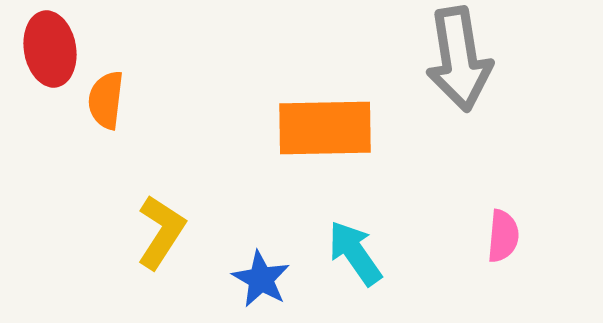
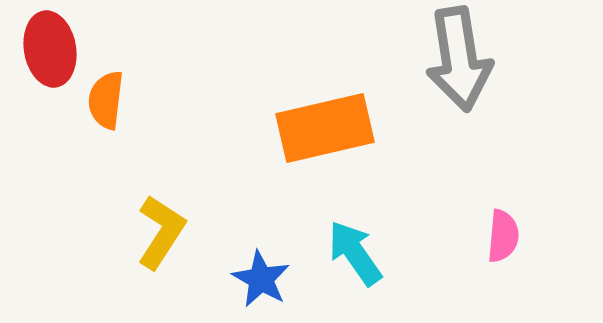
orange rectangle: rotated 12 degrees counterclockwise
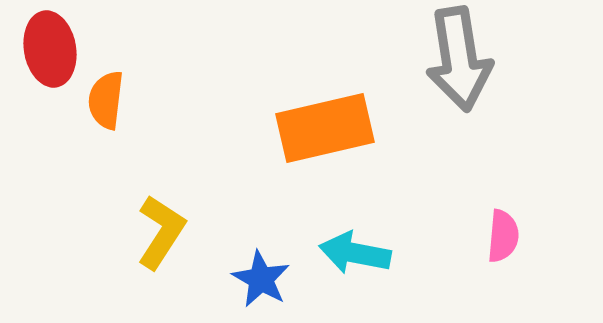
cyan arrow: rotated 44 degrees counterclockwise
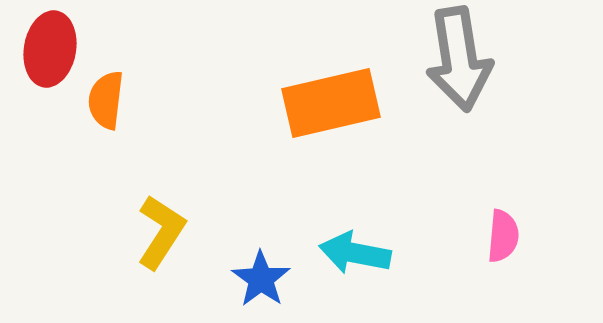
red ellipse: rotated 20 degrees clockwise
orange rectangle: moved 6 px right, 25 px up
blue star: rotated 6 degrees clockwise
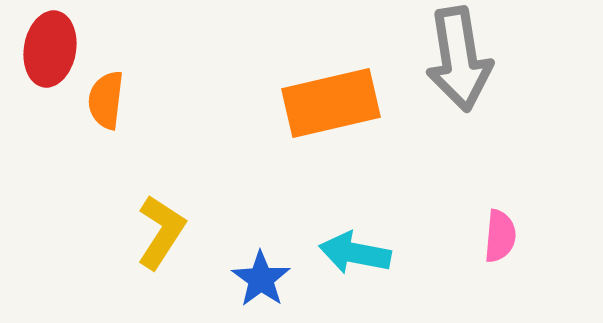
pink semicircle: moved 3 px left
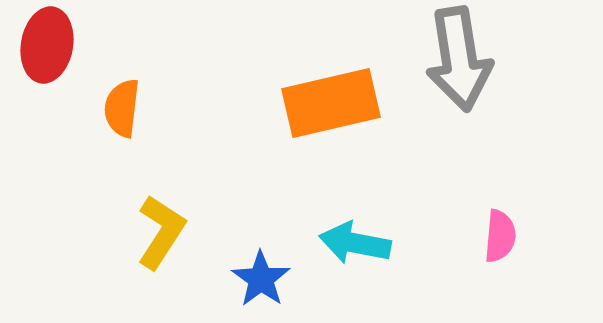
red ellipse: moved 3 px left, 4 px up
orange semicircle: moved 16 px right, 8 px down
cyan arrow: moved 10 px up
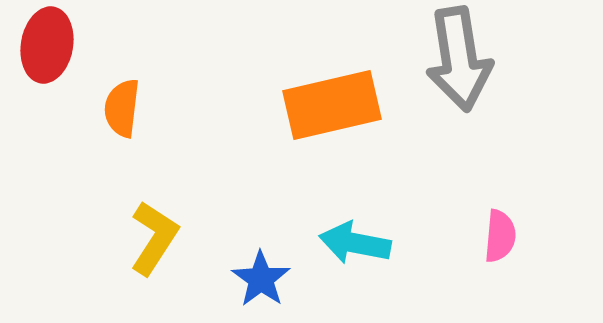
orange rectangle: moved 1 px right, 2 px down
yellow L-shape: moved 7 px left, 6 px down
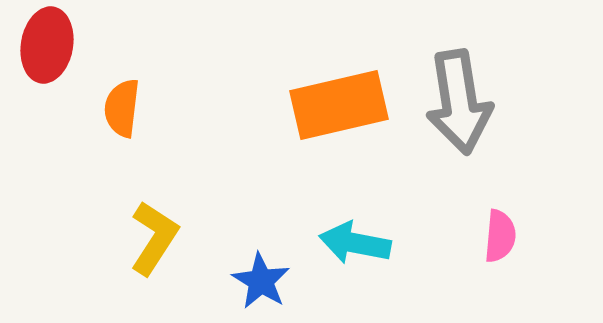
gray arrow: moved 43 px down
orange rectangle: moved 7 px right
blue star: moved 2 px down; rotated 4 degrees counterclockwise
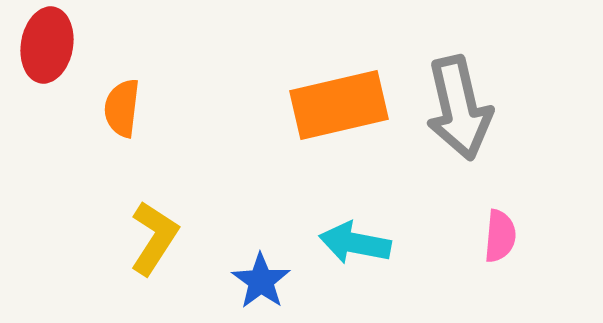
gray arrow: moved 6 px down; rotated 4 degrees counterclockwise
blue star: rotated 4 degrees clockwise
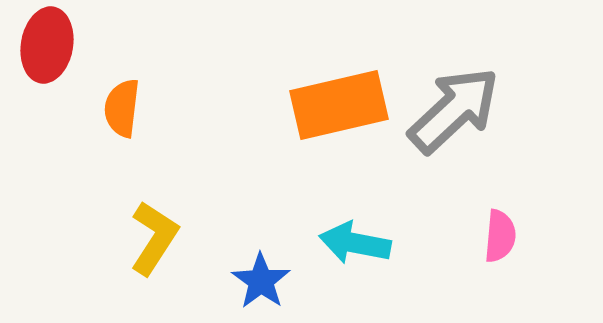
gray arrow: moved 5 px left, 2 px down; rotated 120 degrees counterclockwise
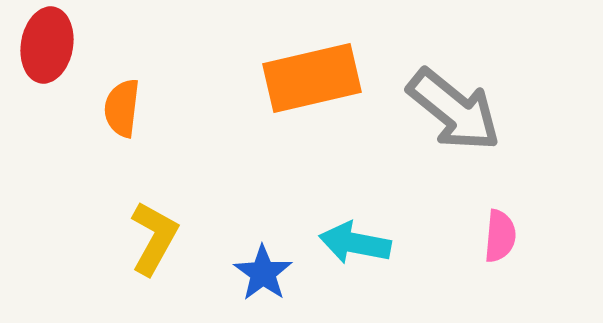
orange rectangle: moved 27 px left, 27 px up
gray arrow: rotated 82 degrees clockwise
yellow L-shape: rotated 4 degrees counterclockwise
blue star: moved 2 px right, 8 px up
